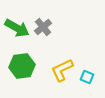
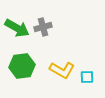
gray cross: rotated 24 degrees clockwise
yellow L-shape: rotated 125 degrees counterclockwise
cyan square: rotated 24 degrees counterclockwise
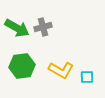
yellow L-shape: moved 1 px left
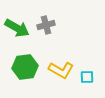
gray cross: moved 3 px right, 2 px up
green hexagon: moved 3 px right, 1 px down
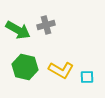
green arrow: moved 1 px right, 2 px down
green hexagon: rotated 20 degrees clockwise
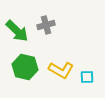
green arrow: moved 1 px left, 1 px down; rotated 15 degrees clockwise
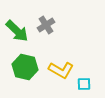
gray cross: rotated 18 degrees counterclockwise
cyan square: moved 3 px left, 7 px down
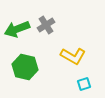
green arrow: moved 2 px up; rotated 115 degrees clockwise
yellow L-shape: moved 12 px right, 14 px up
cyan square: rotated 16 degrees counterclockwise
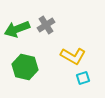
cyan square: moved 1 px left, 6 px up
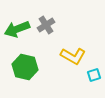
cyan square: moved 11 px right, 3 px up
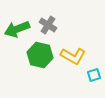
gray cross: moved 2 px right; rotated 24 degrees counterclockwise
green hexagon: moved 15 px right, 12 px up
